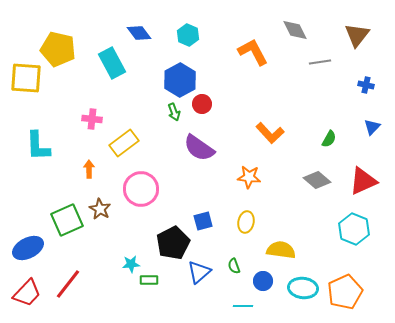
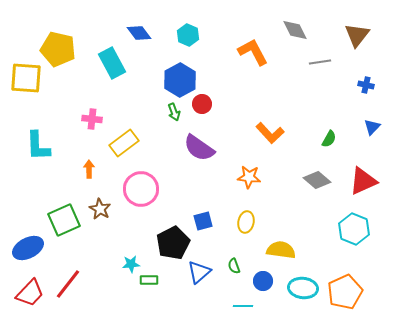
green square at (67, 220): moved 3 px left
red trapezoid at (27, 293): moved 3 px right
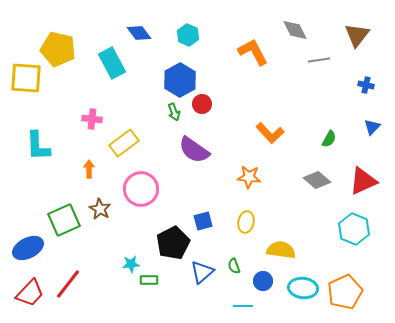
gray line at (320, 62): moved 1 px left, 2 px up
purple semicircle at (199, 148): moved 5 px left, 2 px down
blue triangle at (199, 272): moved 3 px right
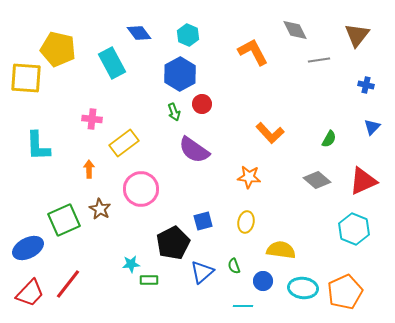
blue hexagon at (180, 80): moved 6 px up
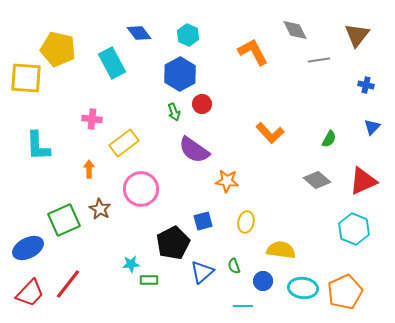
orange star at (249, 177): moved 22 px left, 4 px down
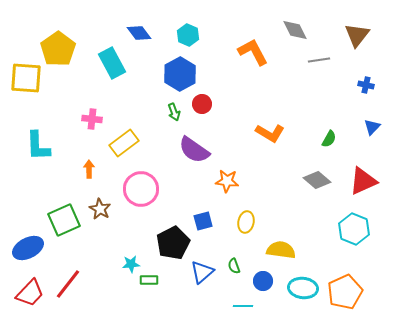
yellow pentagon at (58, 49): rotated 24 degrees clockwise
orange L-shape at (270, 133): rotated 16 degrees counterclockwise
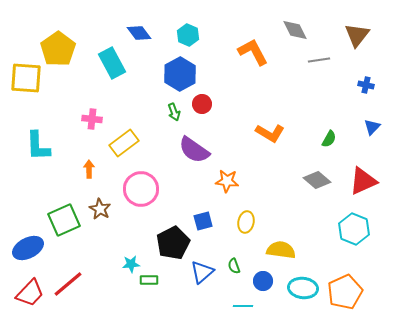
red line at (68, 284): rotated 12 degrees clockwise
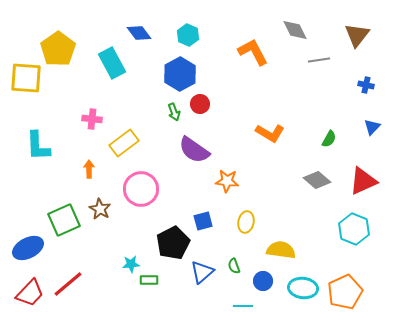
red circle at (202, 104): moved 2 px left
